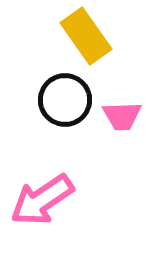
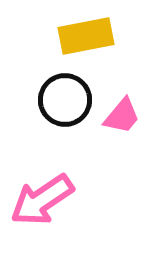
yellow rectangle: rotated 66 degrees counterclockwise
pink trapezoid: rotated 48 degrees counterclockwise
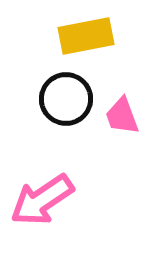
black circle: moved 1 px right, 1 px up
pink trapezoid: rotated 120 degrees clockwise
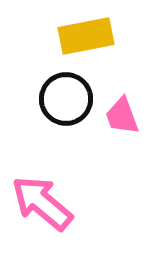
pink arrow: moved 3 px down; rotated 74 degrees clockwise
